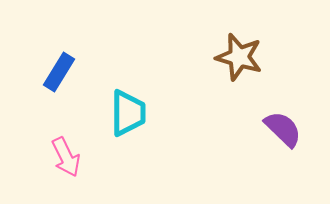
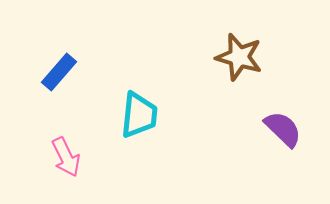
blue rectangle: rotated 9 degrees clockwise
cyan trapezoid: moved 11 px right, 2 px down; rotated 6 degrees clockwise
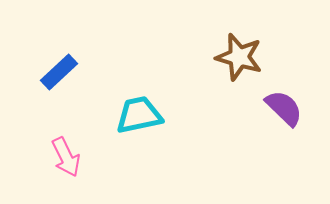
blue rectangle: rotated 6 degrees clockwise
cyan trapezoid: rotated 108 degrees counterclockwise
purple semicircle: moved 1 px right, 21 px up
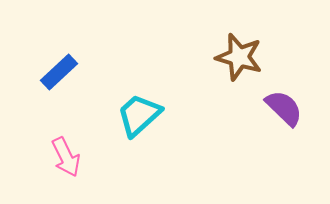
cyan trapezoid: rotated 30 degrees counterclockwise
